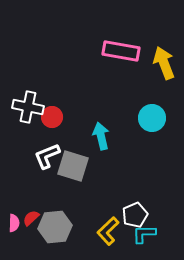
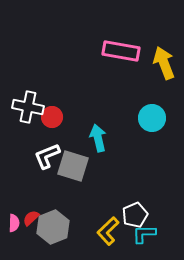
cyan arrow: moved 3 px left, 2 px down
gray hexagon: moved 2 px left; rotated 16 degrees counterclockwise
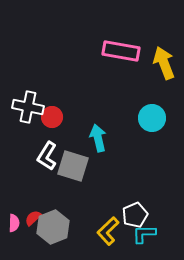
white L-shape: rotated 36 degrees counterclockwise
red semicircle: moved 2 px right
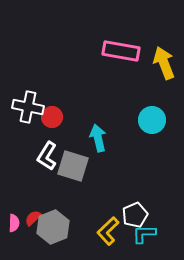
cyan circle: moved 2 px down
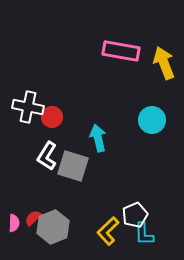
cyan L-shape: rotated 90 degrees counterclockwise
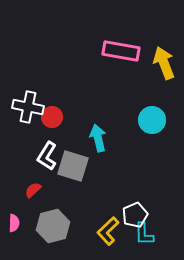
red semicircle: moved 28 px up
gray hexagon: moved 1 px up; rotated 8 degrees clockwise
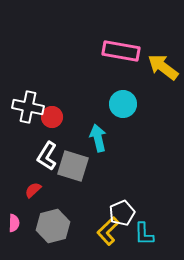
yellow arrow: moved 1 px left, 4 px down; rotated 32 degrees counterclockwise
cyan circle: moved 29 px left, 16 px up
white pentagon: moved 13 px left, 2 px up
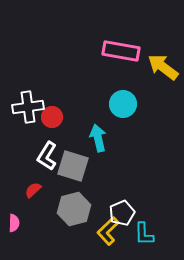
white cross: rotated 20 degrees counterclockwise
gray hexagon: moved 21 px right, 17 px up
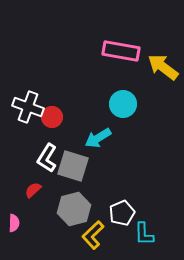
white cross: rotated 28 degrees clockwise
cyan arrow: rotated 108 degrees counterclockwise
white L-shape: moved 2 px down
yellow L-shape: moved 15 px left, 4 px down
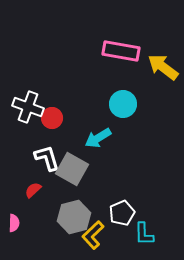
red circle: moved 1 px down
white L-shape: rotated 132 degrees clockwise
gray square: moved 1 px left, 3 px down; rotated 12 degrees clockwise
gray hexagon: moved 8 px down
